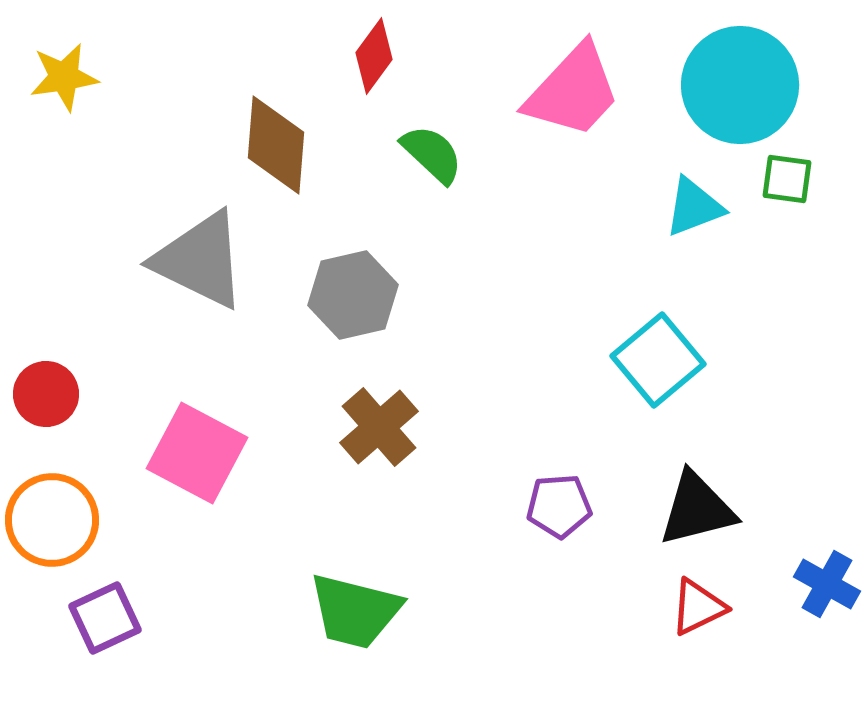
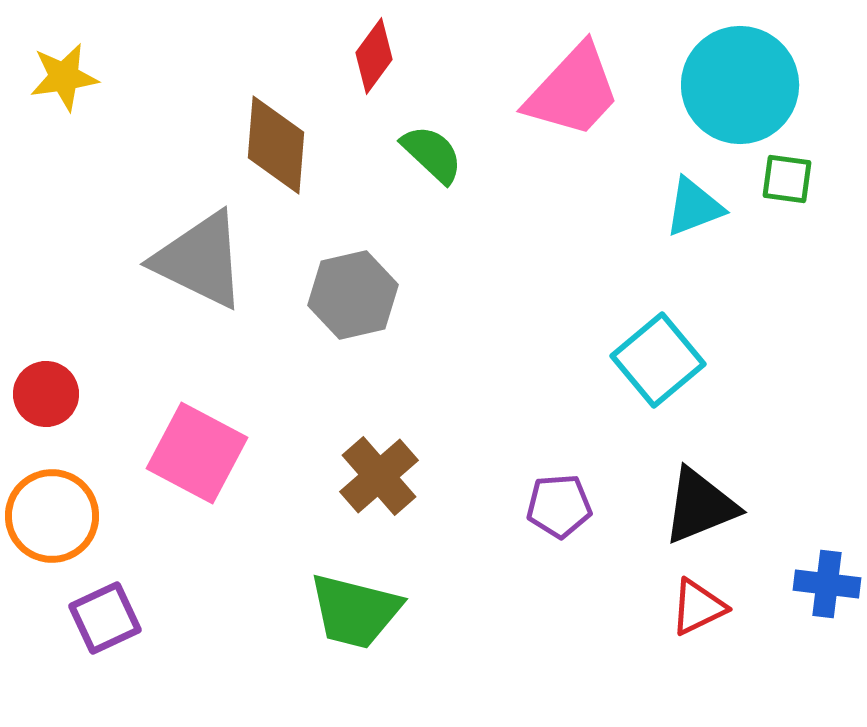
brown cross: moved 49 px down
black triangle: moved 3 px right, 3 px up; rotated 8 degrees counterclockwise
orange circle: moved 4 px up
blue cross: rotated 22 degrees counterclockwise
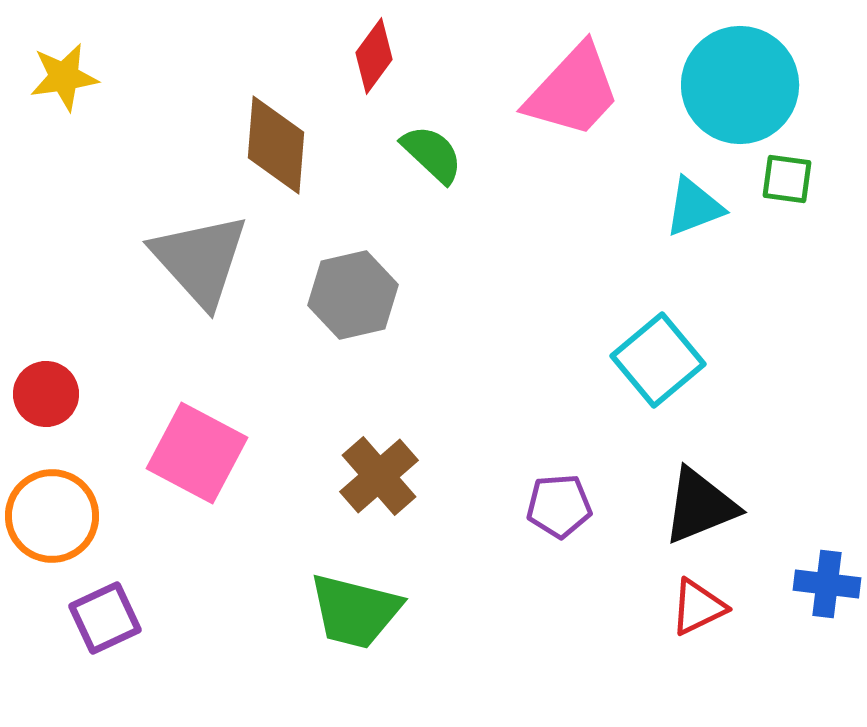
gray triangle: rotated 22 degrees clockwise
